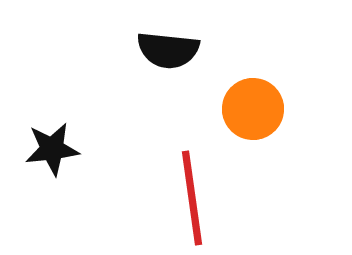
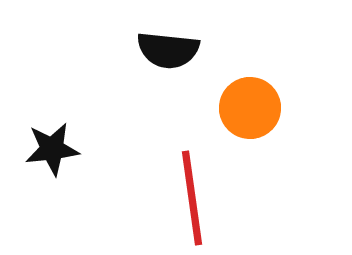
orange circle: moved 3 px left, 1 px up
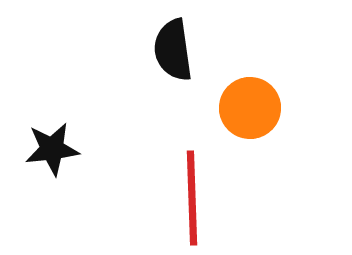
black semicircle: moved 5 px right; rotated 76 degrees clockwise
red line: rotated 6 degrees clockwise
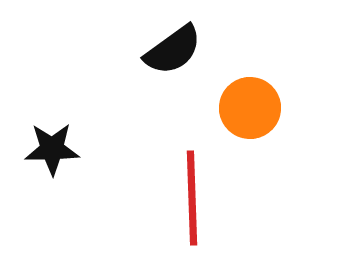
black semicircle: rotated 118 degrees counterclockwise
black star: rotated 6 degrees clockwise
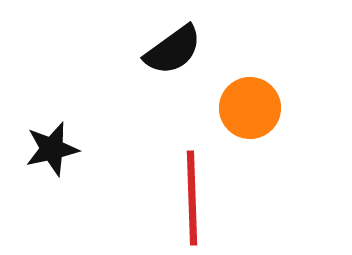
black star: rotated 12 degrees counterclockwise
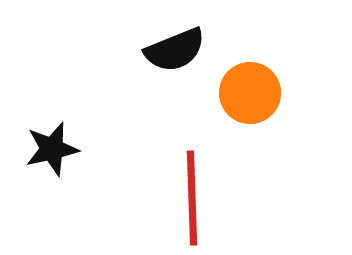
black semicircle: moved 2 px right; rotated 14 degrees clockwise
orange circle: moved 15 px up
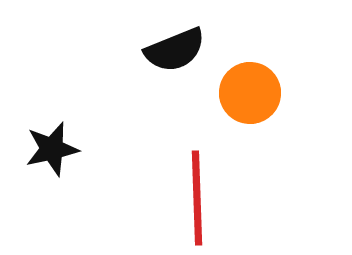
red line: moved 5 px right
